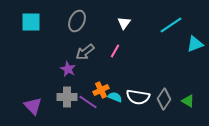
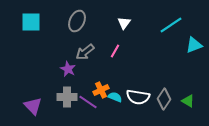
cyan triangle: moved 1 px left, 1 px down
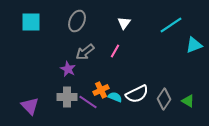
white semicircle: moved 1 px left, 3 px up; rotated 35 degrees counterclockwise
purple triangle: moved 3 px left
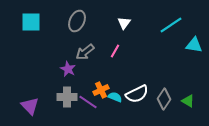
cyan triangle: rotated 30 degrees clockwise
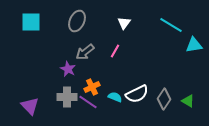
cyan line: rotated 65 degrees clockwise
cyan triangle: rotated 18 degrees counterclockwise
orange cross: moved 9 px left, 3 px up
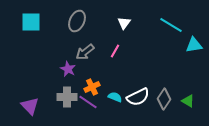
white semicircle: moved 1 px right, 3 px down
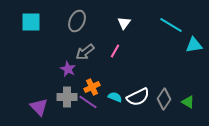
green triangle: moved 1 px down
purple triangle: moved 9 px right, 1 px down
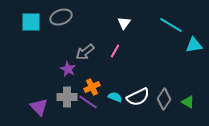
gray ellipse: moved 16 px left, 4 px up; rotated 45 degrees clockwise
